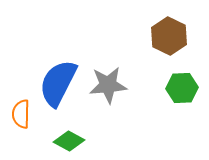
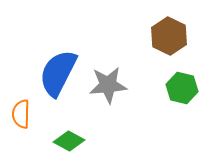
blue semicircle: moved 10 px up
green hexagon: rotated 16 degrees clockwise
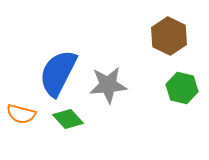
orange semicircle: rotated 76 degrees counterclockwise
green diamond: moved 1 px left, 22 px up; rotated 20 degrees clockwise
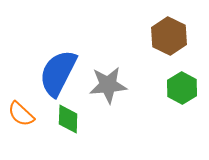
green hexagon: rotated 16 degrees clockwise
orange semicircle: rotated 28 degrees clockwise
green diamond: rotated 44 degrees clockwise
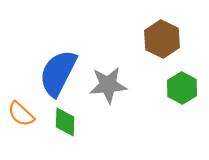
brown hexagon: moved 7 px left, 3 px down
green diamond: moved 3 px left, 3 px down
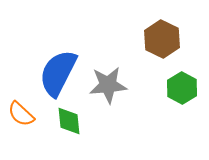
green diamond: moved 4 px right, 1 px up; rotated 8 degrees counterclockwise
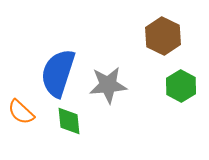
brown hexagon: moved 1 px right, 3 px up
blue semicircle: rotated 9 degrees counterclockwise
green hexagon: moved 1 px left, 2 px up
orange semicircle: moved 2 px up
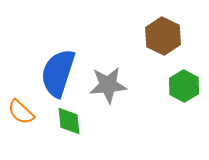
green hexagon: moved 3 px right
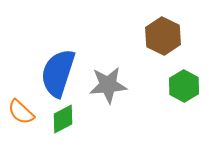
green diamond: moved 6 px left, 2 px up; rotated 68 degrees clockwise
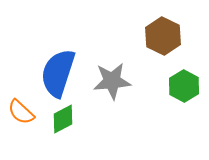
gray star: moved 4 px right, 4 px up
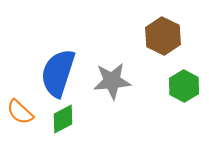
orange semicircle: moved 1 px left
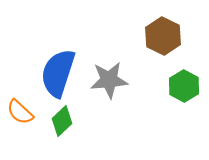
gray star: moved 3 px left, 1 px up
green diamond: moved 1 px left, 2 px down; rotated 16 degrees counterclockwise
